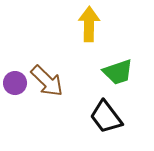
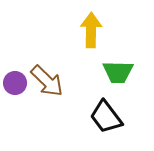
yellow arrow: moved 2 px right, 6 px down
green trapezoid: rotated 20 degrees clockwise
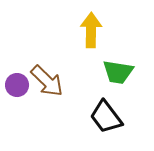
green trapezoid: rotated 8 degrees clockwise
purple circle: moved 2 px right, 2 px down
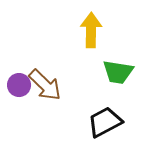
brown arrow: moved 2 px left, 4 px down
purple circle: moved 2 px right
black trapezoid: moved 1 px left, 5 px down; rotated 99 degrees clockwise
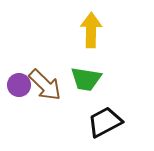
green trapezoid: moved 32 px left, 7 px down
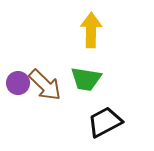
purple circle: moved 1 px left, 2 px up
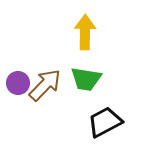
yellow arrow: moved 6 px left, 2 px down
brown arrow: rotated 90 degrees counterclockwise
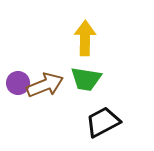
yellow arrow: moved 6 px down
brown arrow: rotated 24 degrees clockwise
black trapezoid: moved 2 px left
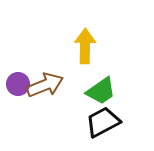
yellow arrow: moved 8 px down
green trapezoid: moved 15 px right, 12 px down; rotated 44 degrees counterclockwise
purple circle: moved 1 px down
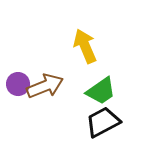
yellow arrow: rotated 24 degrees counterclockwise
brown arrow: moved 1 px down
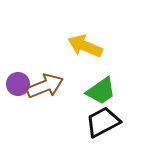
yellow arrow: rotated 44 degrees counterclockwise
